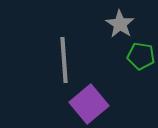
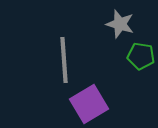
gray star: rotated 16 degrees counterclockwise
purple square: rotated 9 degrees clockwise
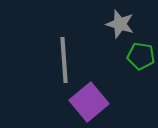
purple square: moved 2 px up; rotated 9 degrees counterclockwise
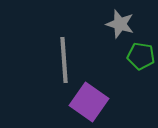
purple square: rotated 15 degrees counterclockwise
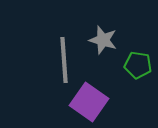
gray star: moved 17 px left, 16 px down
green pentagon: moved 3 px left, 9 px down
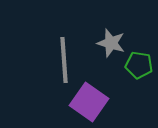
gray star: moved 8 px right, 3 px down
green pentagon: moved 1 px right
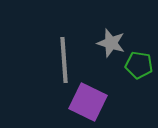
purple square: moved 1 px left; rotated 9 degrees counterclockwise
